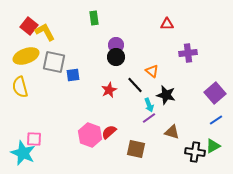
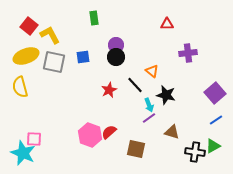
yellow L-shape: moved 5 px right, 3 px down
blue square: moved 10 px right, 18 px up
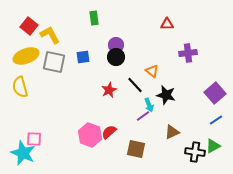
purple line: moved 6 px left, 2 px up
brown triangle: rotated 42 degrees counterclockwise
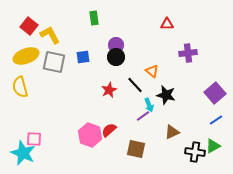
red semicircle: moved 2 px up
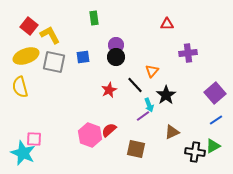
orange triangle: rotated 32 degrees clockwise
black star: rotated 24 degrees clockwise
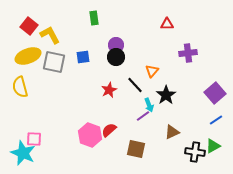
yellow ellipse: moved 2 px right
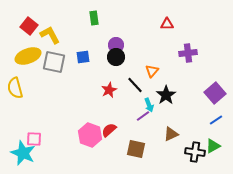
yellow semicircle: moved 5 px left, 1 px down
brown triangle: moved 1 px left, 2 px down
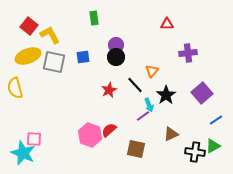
purple square: moved 13 px left
